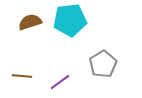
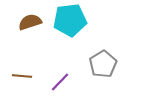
purple line: rotated 10 degrees counterclockwise
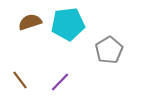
cyan pentagon: moved 2 px left, 4 px down
gray pentagon: moved 6 px right, 14 px up
brown line: moved 2 px left, 4 px down; rotated 48 degrees clockwise
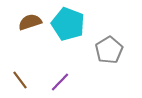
cyan pentagon: rotated 28 degrees clockwise
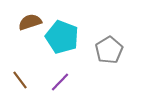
cyan pentagon: moved 6 px left, 13 px down
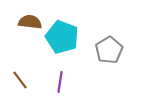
brown semicircle: rotated 25 degrees clockwise
purple line: rotated 35 degrees counterclockwise
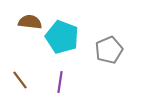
gray pentagon: rotated 8 degrees clockwise
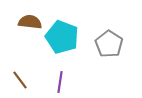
gray pentagon: moved 6 px up; rotated 16 degrees counterclockwise
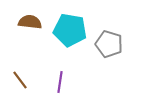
cyan pentagon: moved 8 px right, 7 px up; rotated 12 degrees counterclockwise
gray pentagon: rotated 16 degrees counterclockwise
